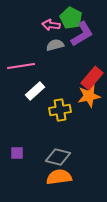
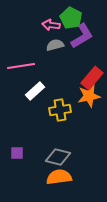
purple L-shape: moved 2 px down
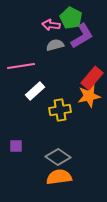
purple square: moved 1 px left, 7 px up
gray diamond: rotated 20 degrees clockwise
